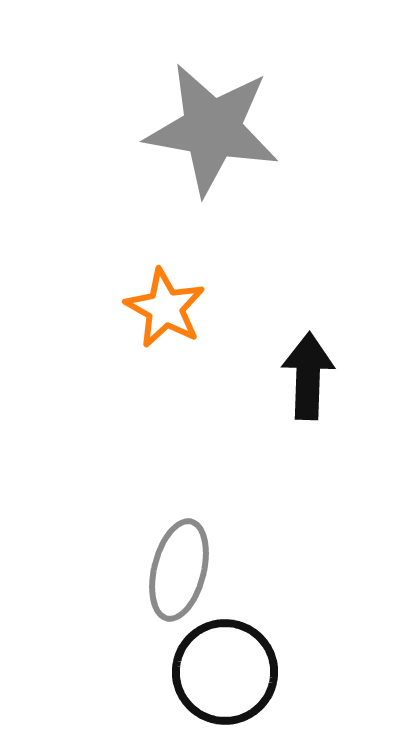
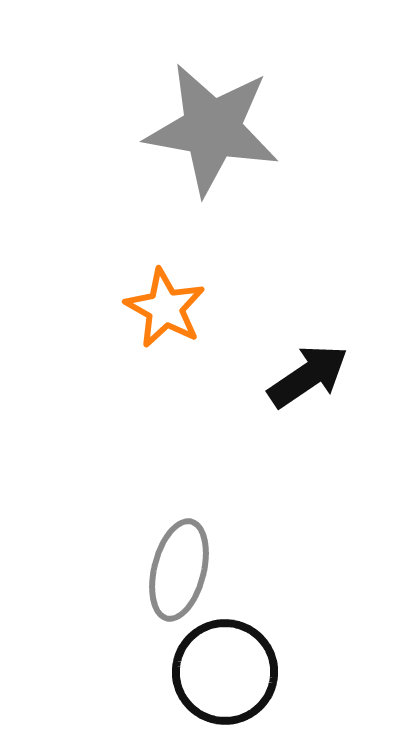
black arrow: rotated 54 degrees clockwise
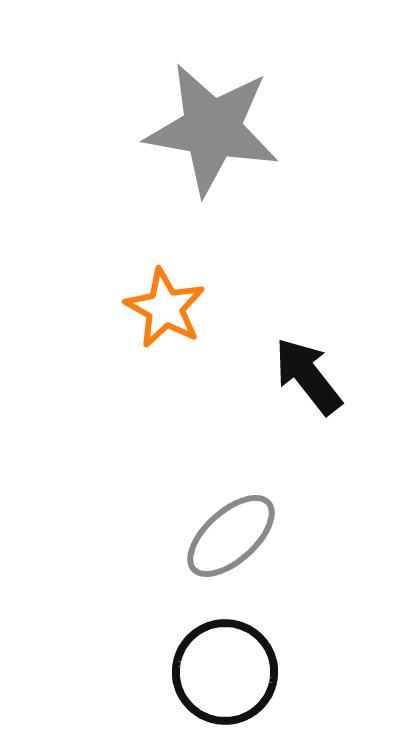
black arrow: rotated 94 degrees counterclockwise
gray ellipse: moved 52 px right, 34 px up; rotated 34 degrees clockwise
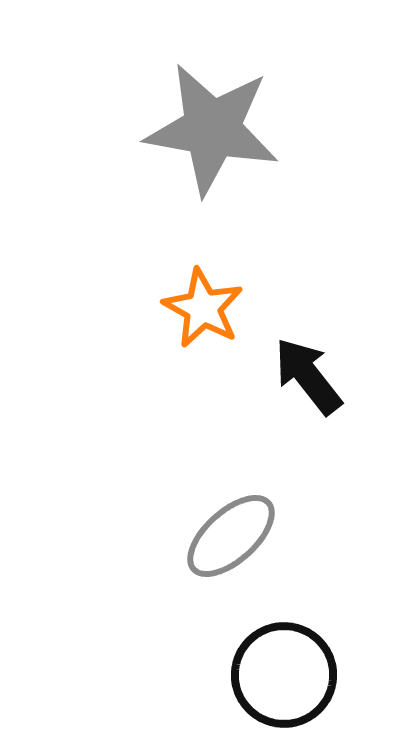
orange star: moved 38 px right
black circle: moved 59 px right, 3 px down
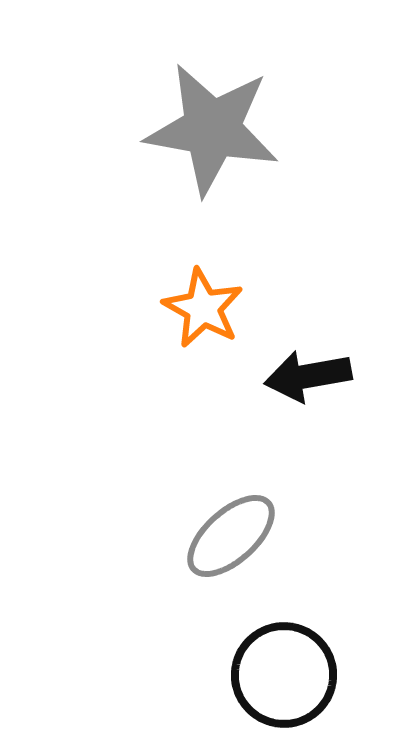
black arrow: rotated 62 degrees counterclockwise
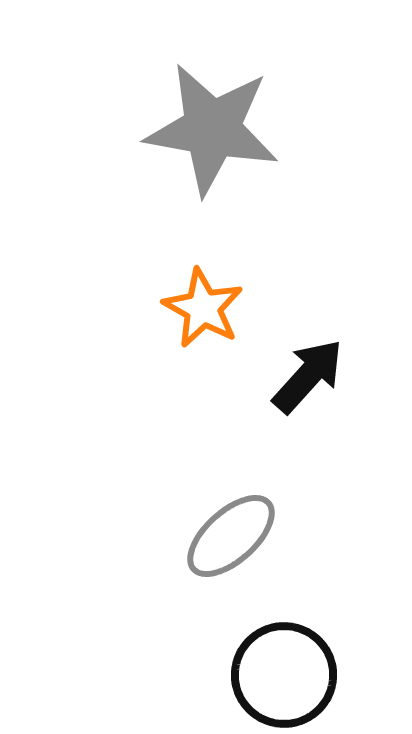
black arrow: rotated 142 degrees clockwise
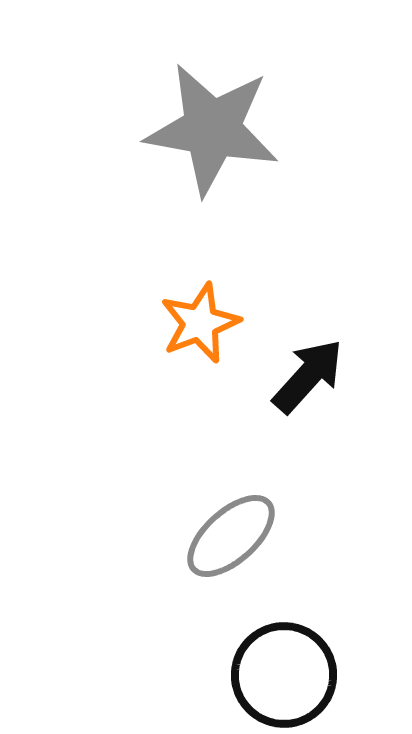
orange star: moved 3 px left, 15 px down; rotated 22 degrees clockwise
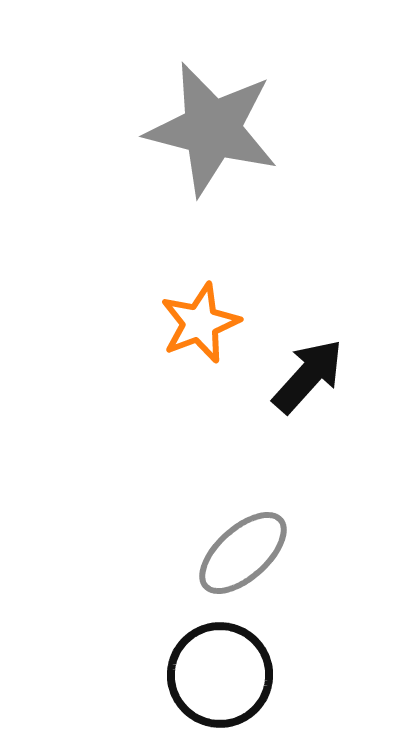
gray star: rotated 4 degrees clockwise
gray ellipse: moved 12 px right, 17 px down
black circle: moved 64 px left
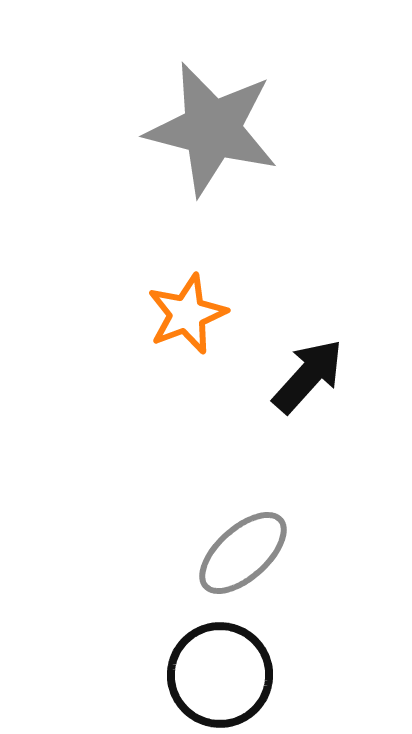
orange star: moved 13 px left, 9 px up
